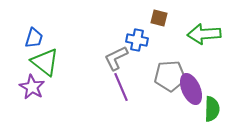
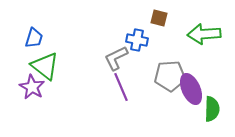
green triangle: moved 4 px down
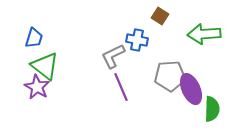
brown square: moved 1 px right, 2 px up; rotated 18 degrees clockwise
gray L-shape: moved 3 px left, 2 px up
purple star: moved 5 px right
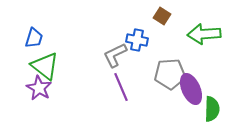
brown square: moved 2 px right
gray L-shape: moved 2 px right, 1 px up
gray pentagon: moved 2 px up
purple star: moved 2 px right, 1 px down
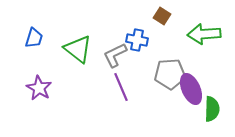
green triangle: moved 33 px right, 17 px up
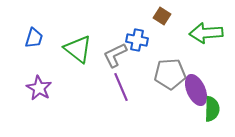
green arrow: moved 2 px right, 1 px up
purple ellipse: moved 5 px right, 1 px down
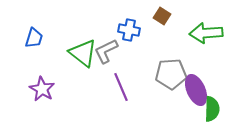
blue cross: moved 8 px left, 10 px up
green triangle: moved 5 px right, 4 px down
gray L-shape: moved 9 px left, 4 px up
gray pentagon: moved 1 px right
purple star: moved 3 px right, 1 px down
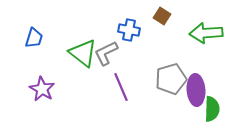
gray L-shape: moved 2 px down
gray pentagon: moved 5 px down; rotated 12 degrees counterclockwise
purple ellipse: rotated 20 degrees clockwise
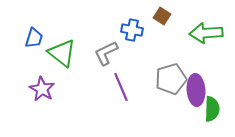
blue cross: moved 3 px right
green triangle: moved 21 px left
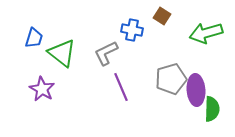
green arrow: rotated 12 degrees counterclockwise
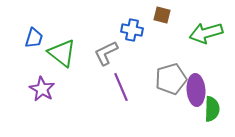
brown square: moved 1 px up; rotated 18 degrees counterclockwise
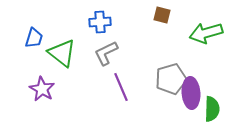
blue cross: moved 32 px left, 8 px up; rotated 15 degrees counterclockwise
purple ellipse: moved 5 px left, 3 px down
